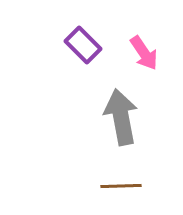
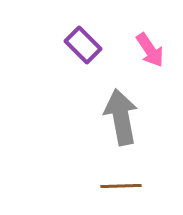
pink arrow: moved 6 px right, 3 px up
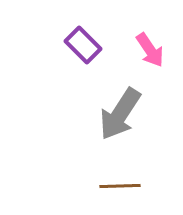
gray arrow: moved 1 px left, 3 px up; rotated 136 degrees counterclockwise
brown line: moved 1 px left
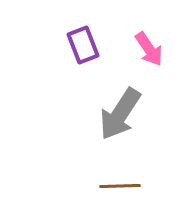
purple rectangle: rotated 24 degrees clockwise
pink arrow: moved 1 px left, 1 px up
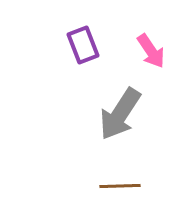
pink arrow: moved 2 px right, 2 px down
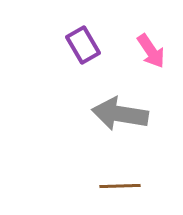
purple rectangle: rotated 9 degrees counterclockwise
gray arrow: rotated 66 degrees clockwise
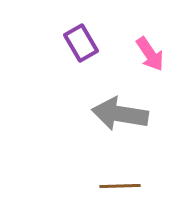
purple rectangle: moved 2 px left, 2 px up
pink arrow: moved 1 px left, 3 px down
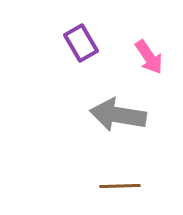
pink arrow: moved 1 px left, 3 px down
gray arrow: moved 2 px left, 1 px down
